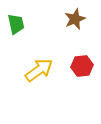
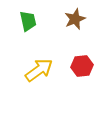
green trapezoid: moved 12 px right, 3 px up
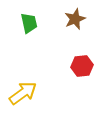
green trapezoid: moved 1 px right, 2 px down
yellow arrow: moved 16 px left, 23 px down
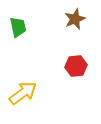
green trapezoid: moved 11 px left, 4 px down
red hexagon: moved 6 px left
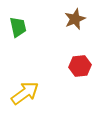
red hexagon: moved 4 px right
yellow arrow: moved 2 px right
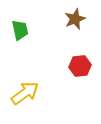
green trapezoid: moved 2 px right, 3 px down
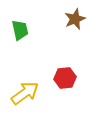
red hexagon: moved 15 px left, 12 px down
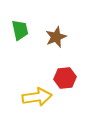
brown star: moved 19 px left, 18 px down
yellow arrow: moved 12 px right, 4 px down; rotated 28 degrees clockwise
